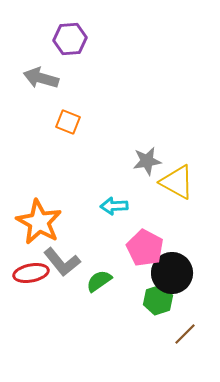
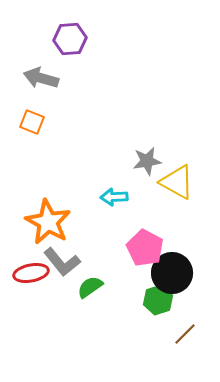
orange square: moved 36 px left
cyan arrow: moved 9 px up
orange star: moved 9 px right
green semicircle: moved 9 px left, 6 px down
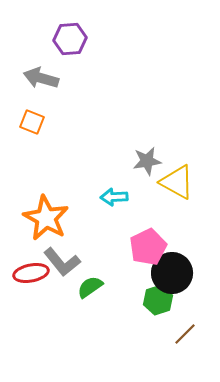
orange star: moved 2 px left, 4 px up
pink pentagon: moved 3 px right, 1 px up; rotated 18 degrees clockwise
